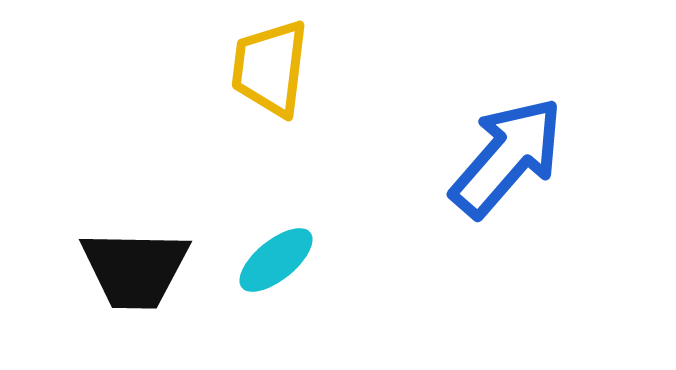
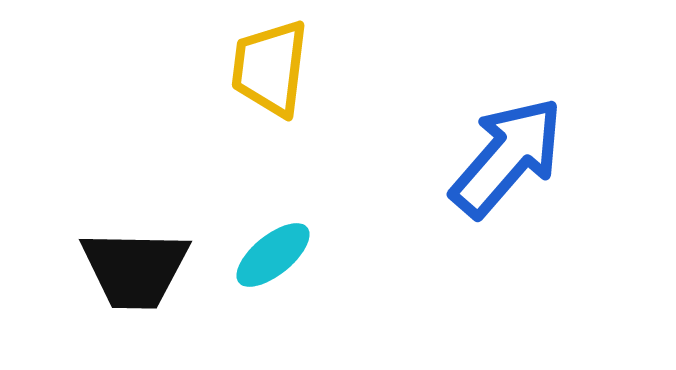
cyan ellipse: moved 3 px left, 5 px up
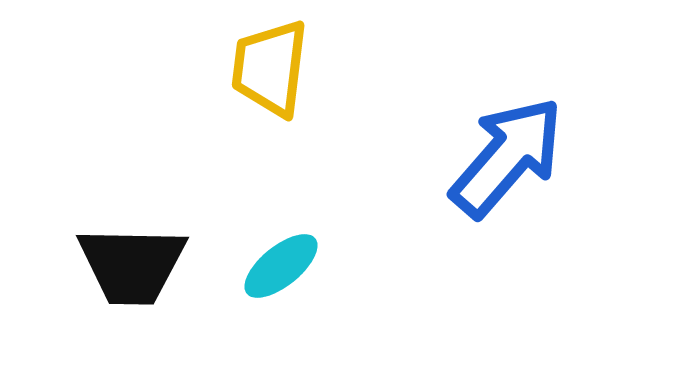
cyan ellipse: moved 8 px right, 11 px down
black trapezoid: moved 3 px left, 4 px up
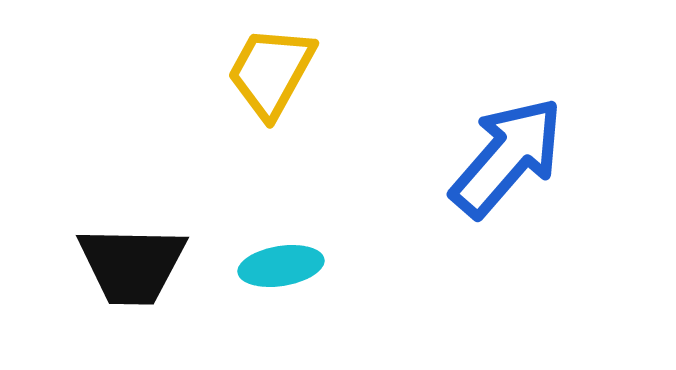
yellow trapezoid: moved 1 px right, 4 px down; rotated 22 degrees clockwise
cyan ellipse: rotated 30 degrees clockwise
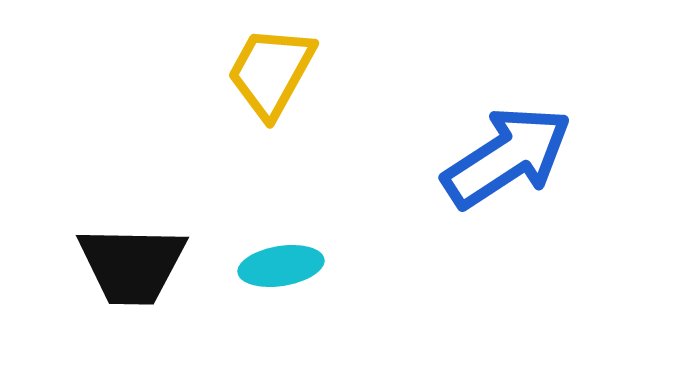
blue arrow: rotated 16 degrees clockwise
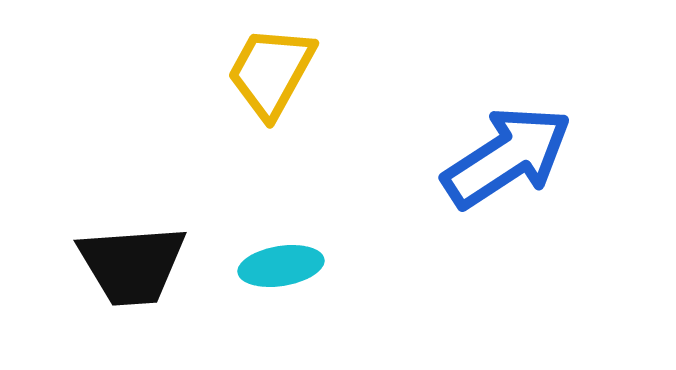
black trapezoid: rotated 5 degrees counterclockwise
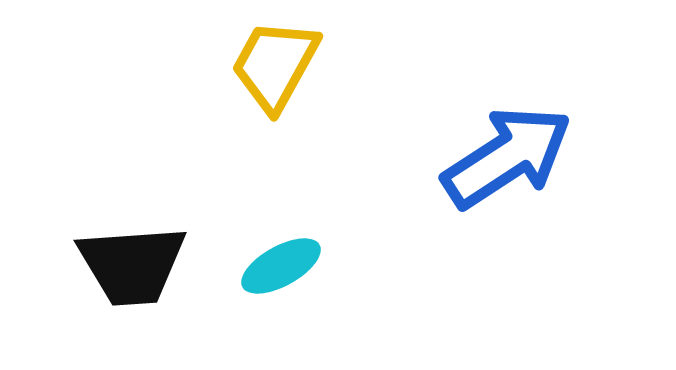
yellow trapezoid: moved 4 px right, 7 px up
cyan ellipse: rotated 20 degrees counterclockwise
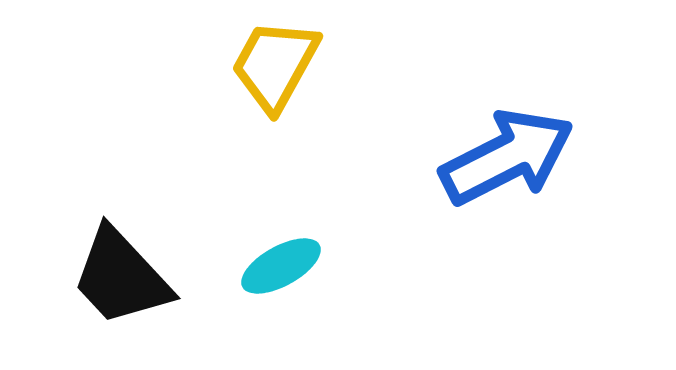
blue arrow: rotated 6 degrees clockwise
black trapezoid: moved 11 px left, 12 px down; rotated 51 degrees clockwise
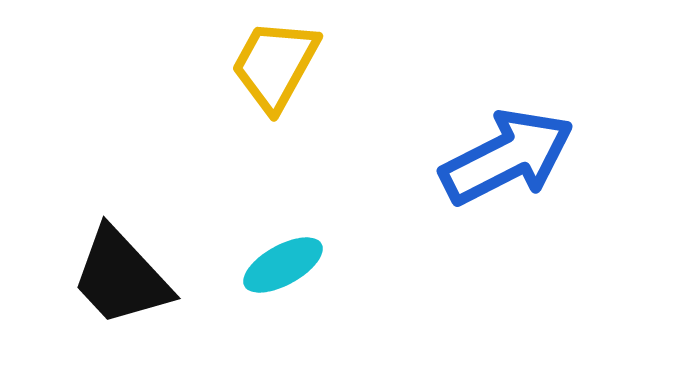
cyan ellipse: moved 2 px right, 1 px up
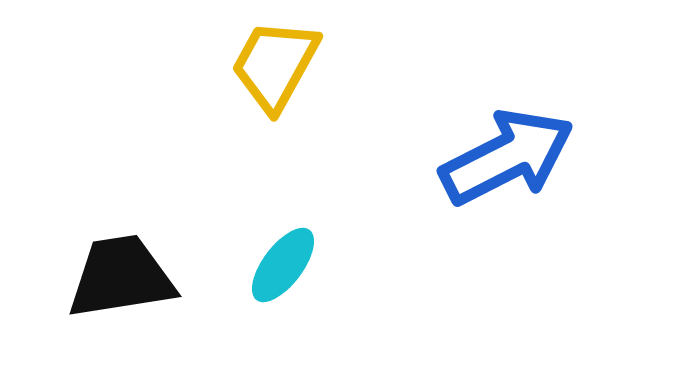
cyan ellipse: rotated 24 degrees counterclockwise
black trapezoid: rotated 124 degrees clockwise
